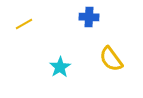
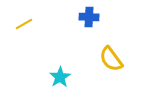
cyan star: moved 10 px down
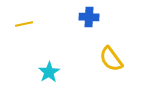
yellow line: rotated 18 degrees clockwise
cyan star: moved 11 px left, 5 px up
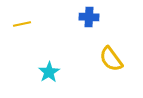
yellow line: moved 2 px left
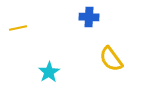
yellow line: moved 4 px left, 4 px down
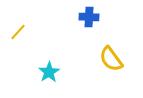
yellow line: moved 4 px down; rotated 36 degrees counterclockwise
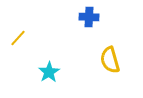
yellow line: moved 6 px down
yellow semicircle: moved 1 px left, 1 px down; rotated 20 degrees clockwise
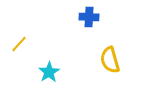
yellow line: moved 1 px right, 6 px down
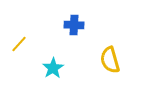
blue cross: moved 15 px left, 8 px down
cyan star: moved 4 px right, 4 px up
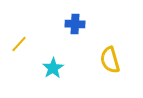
blue cross: moved 1 px right, 1 px up
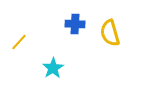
yellow line: moved 2 px up
yellow semicircle: moved 27 px up
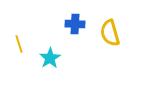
yellow line: moved 2 px down; rotated 60 degrees counterclockwise
cyan star: moved 3 px left, 10 px up
